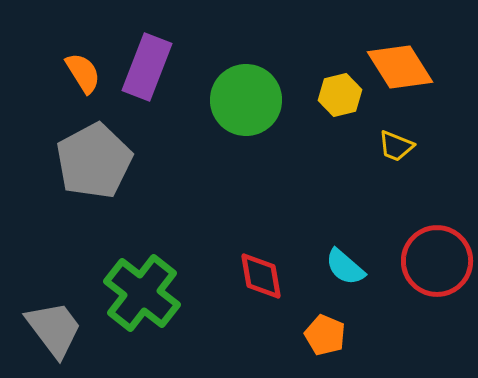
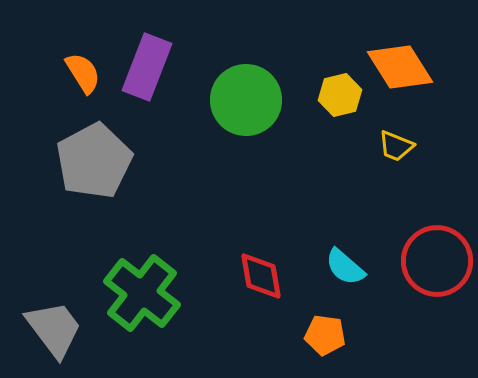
orange pentagon: rotated 15 degrees counterclockwise
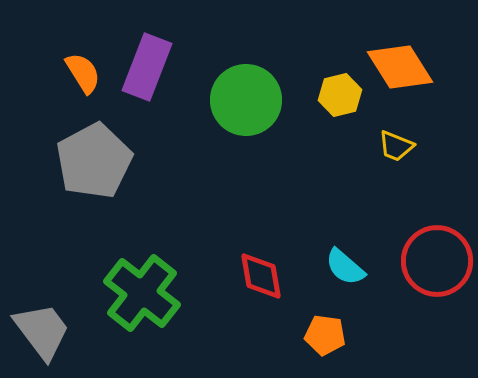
gray trapezoid: moved 12 px left, 2 px down
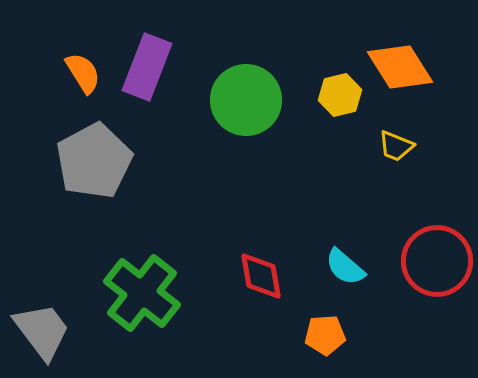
orange pentagon: rotated 12 degrees counterclockwise
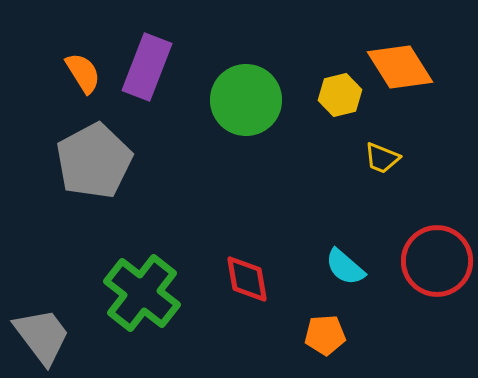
yellow trapezoid: moved 14 px left, 12 px down
red diamond: moved 14 px left, 3 px down
gray trapezoid: moved 5 px down
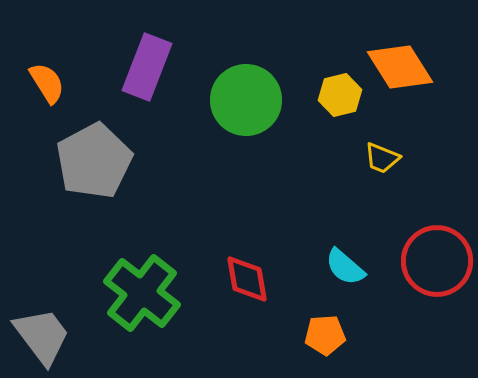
orange semicircle: moved 36 px left, 10 px down
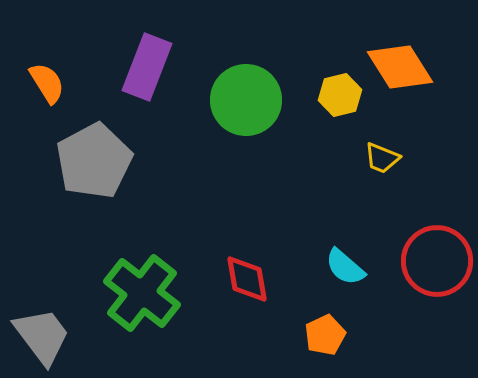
orange pentagon: rotated 21 degrees counterclockwise
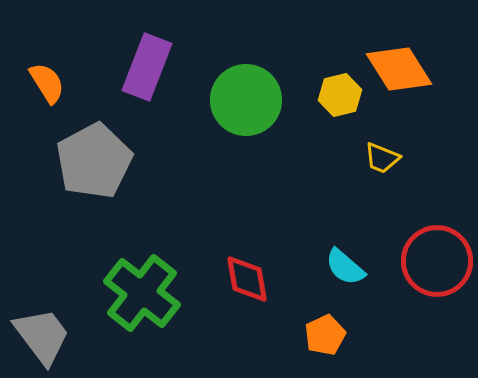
orange diamond: moved 1 px left, 2 px down
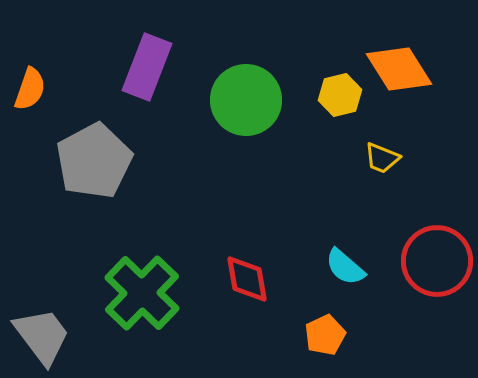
orange semicircle: moved 17 px left, 6 px down; rotated 51 degrees clockwise
green cross: rotated 6 degrees clockwise
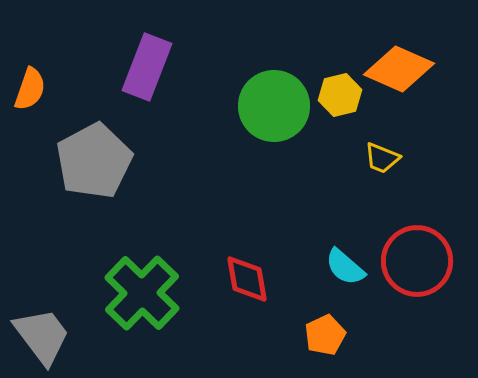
orange diamond: rotated 34 degrees counterclockwise
green circle: moved 28 px right, 6 px down
red circle: moved 20 px left
